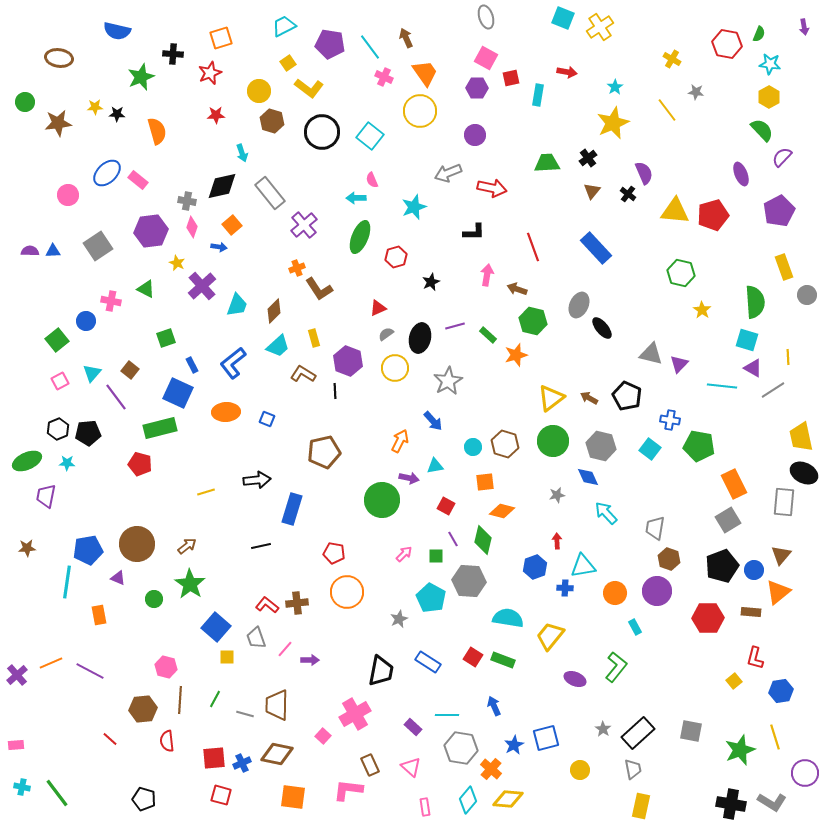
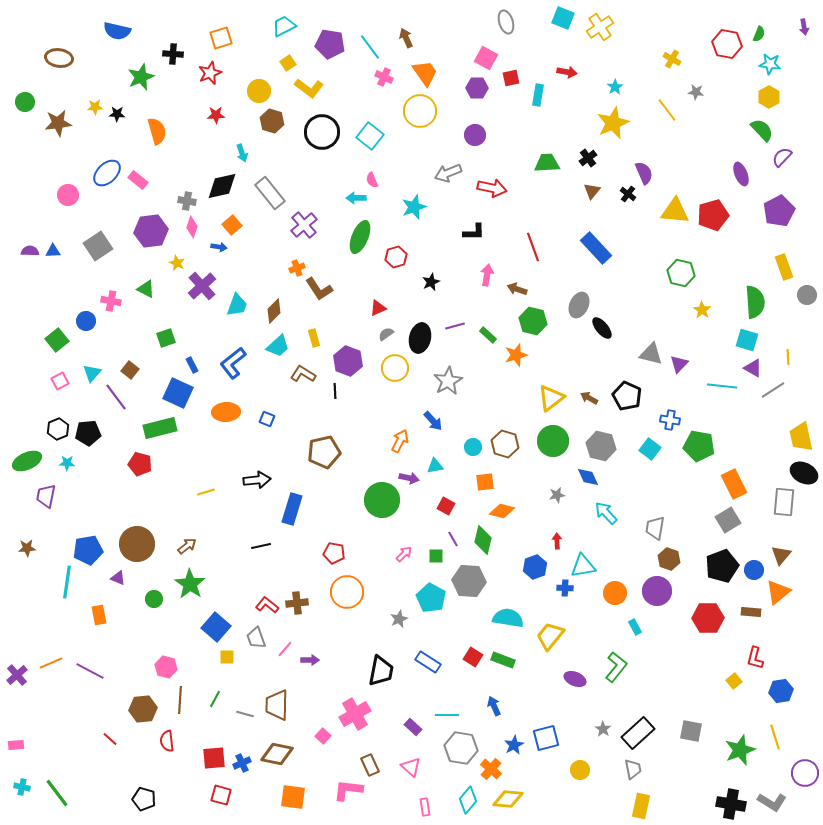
gray ellipse at (486, 17): moved 20 px right, 5 px down
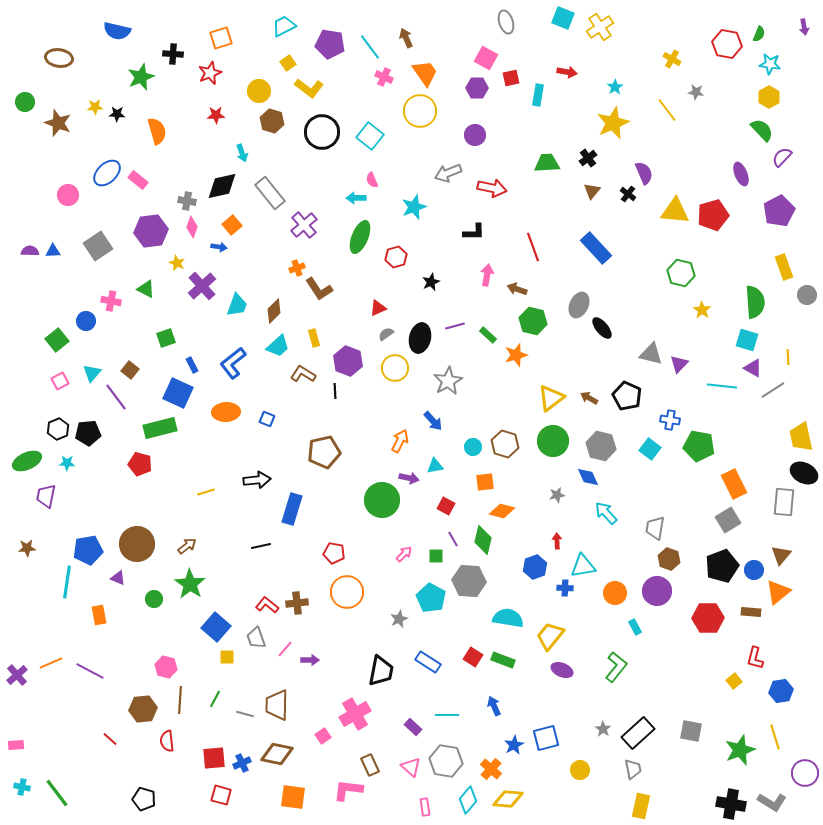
brown star at (58, 123): rotated 28 degrees clockwise
purple ellipse at (575, 679): moved 13 px left, 9 px up
pink square at (323, 736): rotated 14 degrees clockwise
gray hexagon at (461, 748): moved 15 px left, 13 px down
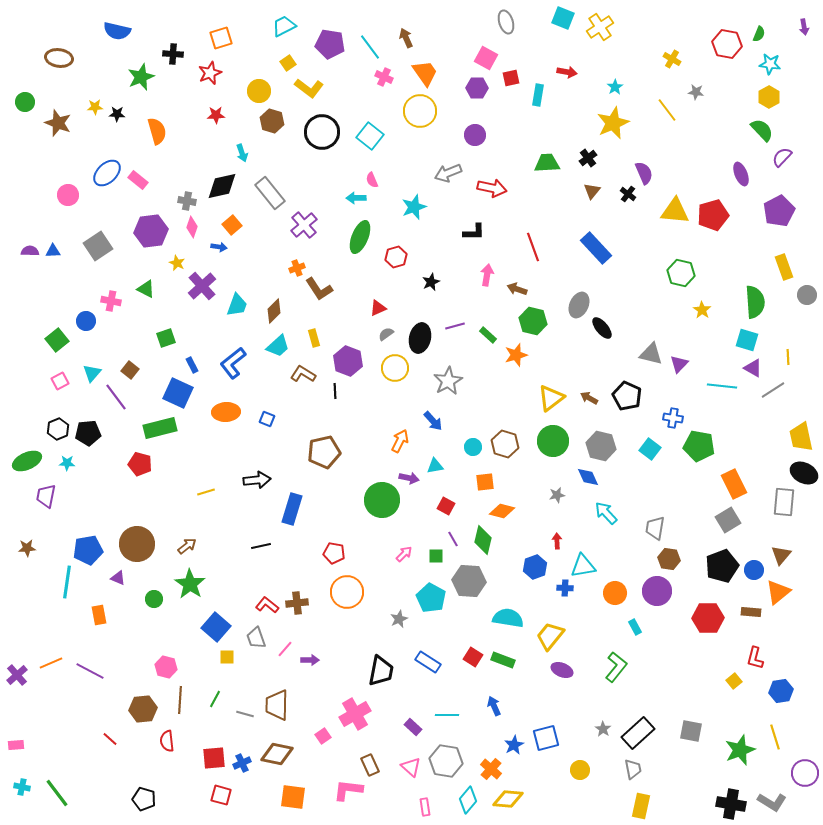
blue cross at (670, 420): moved 3 px right, 2 px up
brown hexagon at (669, 559): rotated 10 degrees counterclockwise
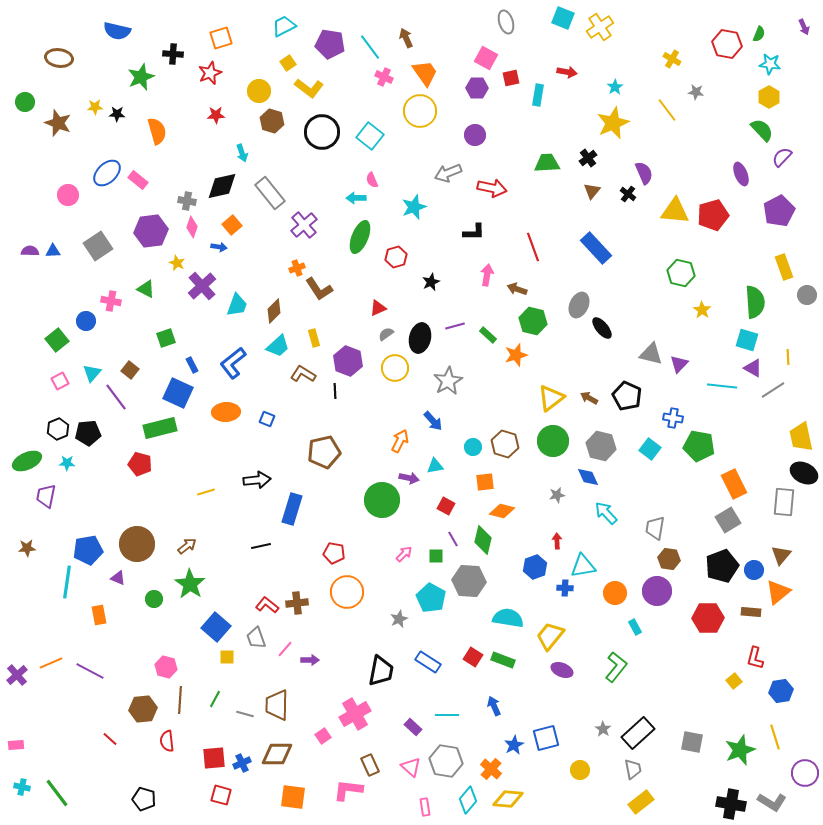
purple arrow at (804, 27): rotated 14 degrees counterclockwise
gray square at (691, 731): moved 1 px right, 11 px down
brown diamond at (277, 754): rotated 12 degrees counterclockwise
yellow rectangle at (641, 806): moved 4 px up; rotated 40 degrees clockwise
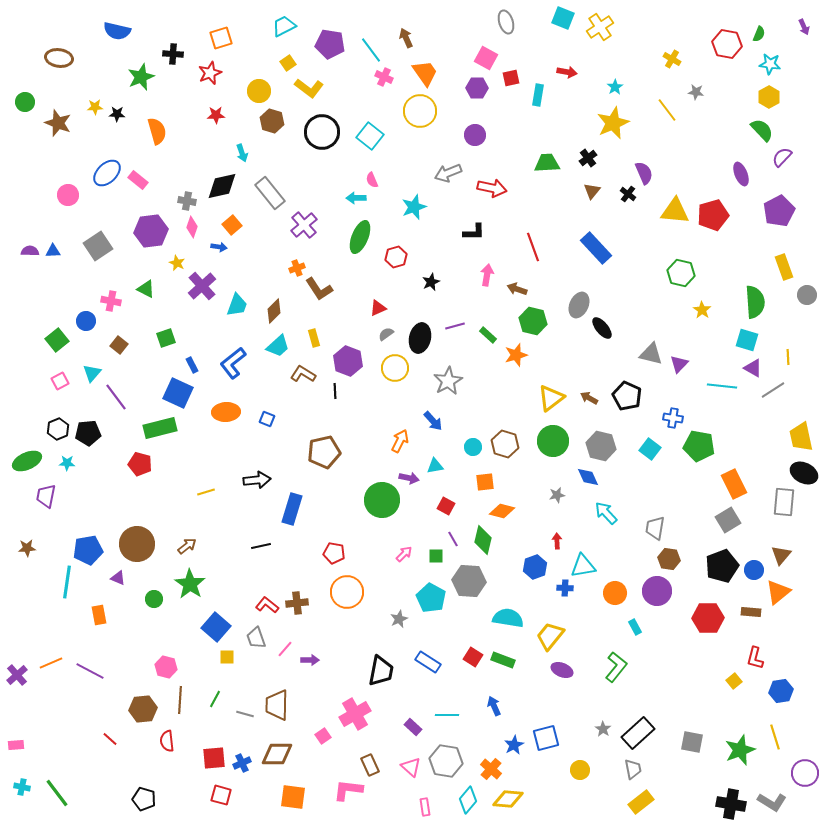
cyan line at (370, 47): moved 1 px right, 3 px down
brown square at (130, 370): moved 11 px left, 25 px up
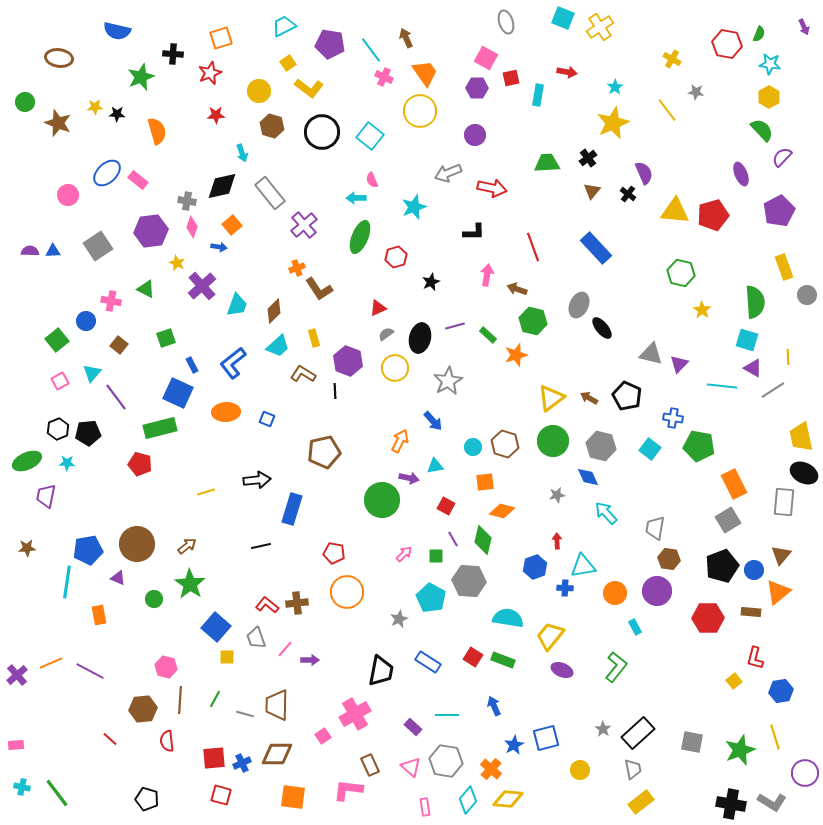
brown hexagon at (272, 121): moved 5 px down
black pentagon at (144, 799): moved 3 px right
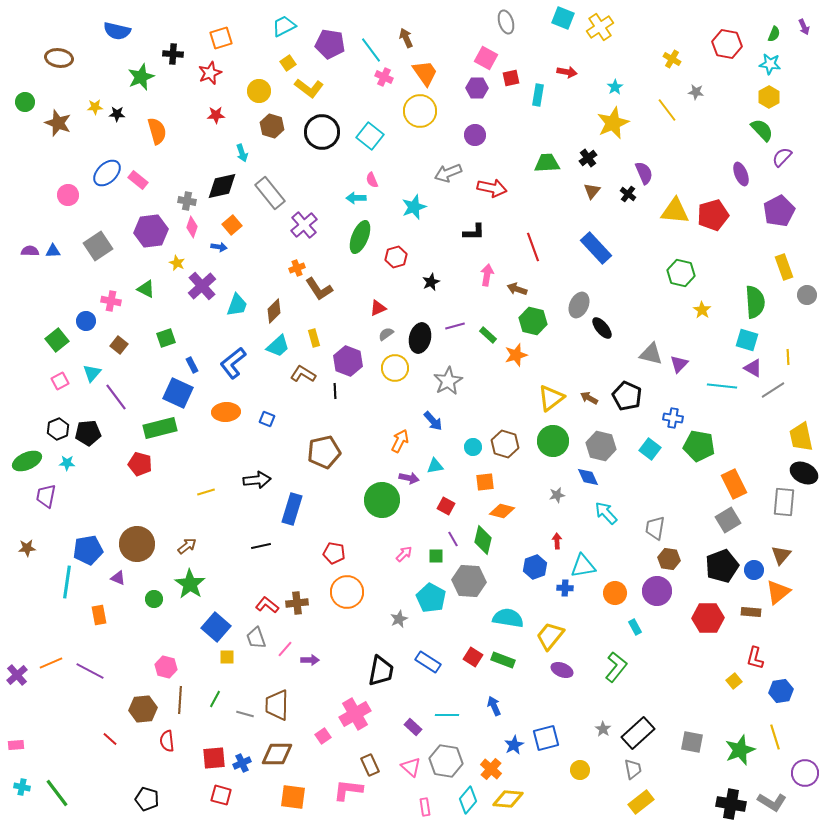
green semicircle at (759, 34): moved 15 px right
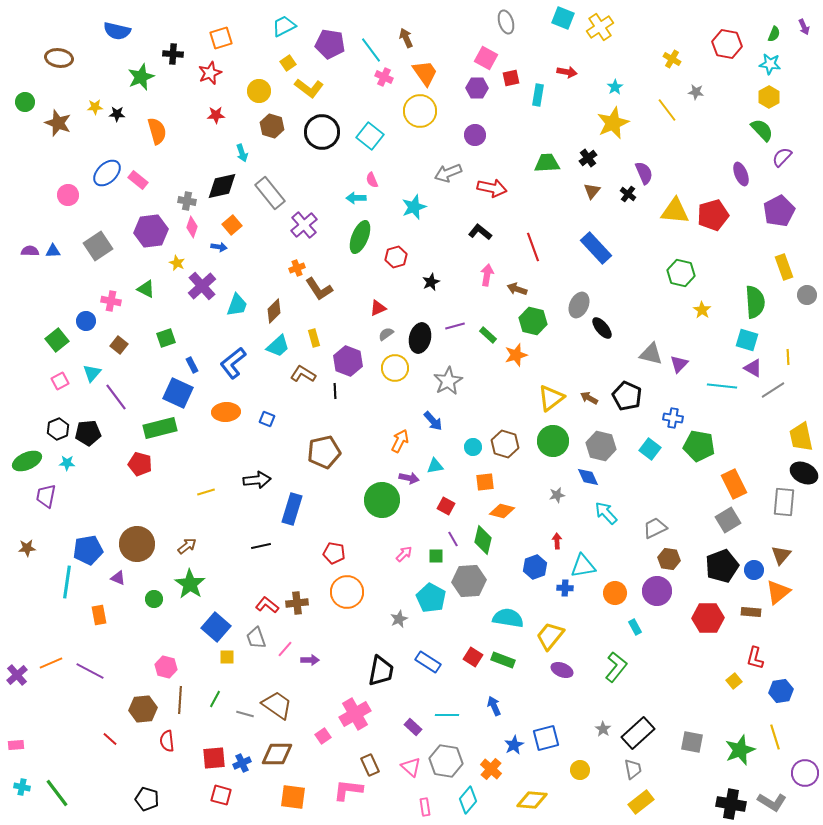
black L-shape at (474, 232): moved 6 px right; rotated 140 degrees counterclockwise
gray trapezoid at (655, 528): rotated 55 degrees clockwise
gray hexagon at (469, 581): rotated 8 degrees counterclockwise
brown trapezoid at (277, 705): rotated 124 degrees clockwise
yellow diamond at (508, 799): moved 24 px right, 1 px down
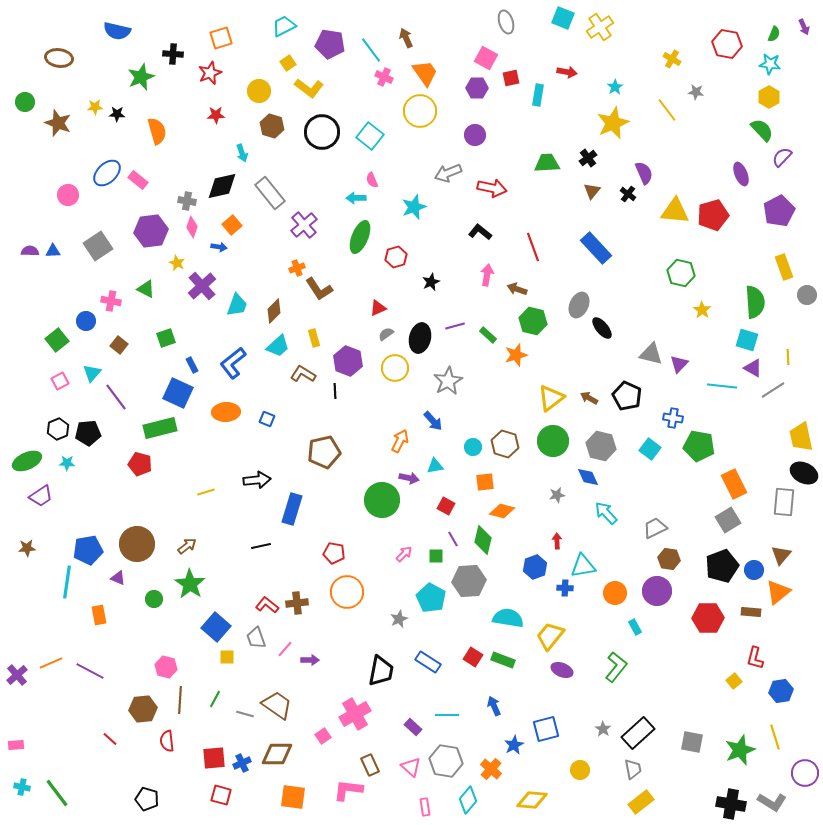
purple trapezoid at (46, 496): moved 5 px left; rotated 135 degrees counterclockwise
blue square at (546, 738): moved 9 px up
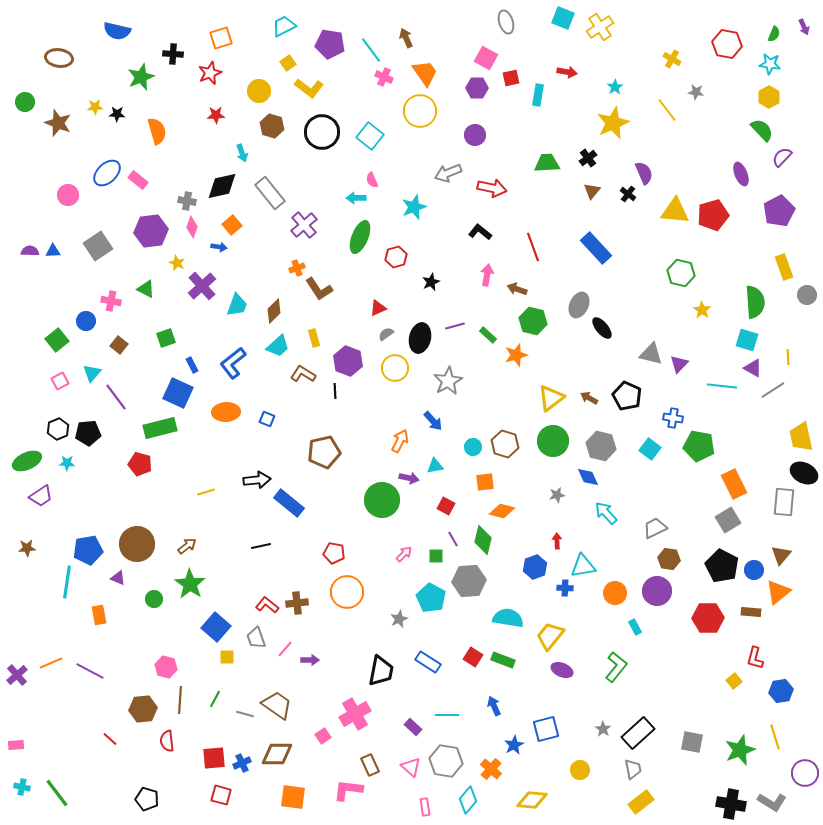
blue rectangle at (292, 509): moved 3 px left, 6 px up; rotated 68 degrees counterclockwise
black pentagon at (722, 566): rotated 24 degrees counterclockwise
